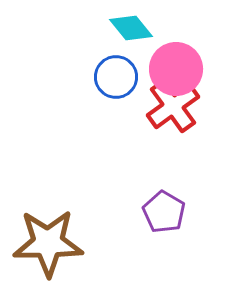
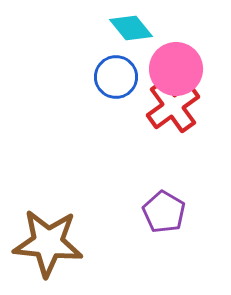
brown star: rotated 6 degrees clockwise
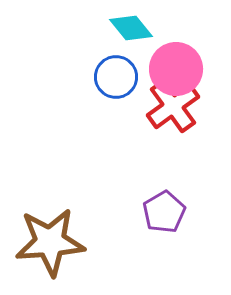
purple pentagon: rotated 12 degrees clockwise
brown star: moved 2 px right, 1 px up; rotated 10 degrees counterclockwise
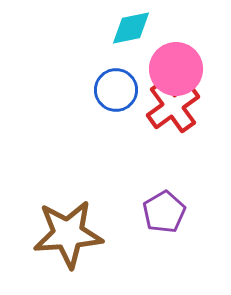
cyan diamond: rotated 63 degrees counterclockwise
blue circle: moved 13 px down
brown star: moved 18 px right, 8 px up
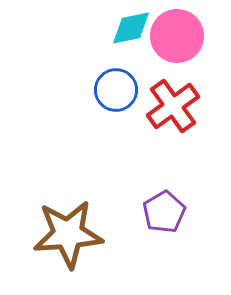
pink circle: moved 1 px right, 33 px up
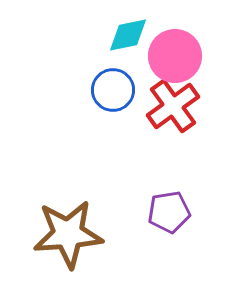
cyan diamond: moved 3 px left, 7 px down
pink circle: moved 2 px left, 20 px down
blue circle: moved 3 px left
purple pentagon: moved 5 px right; rotated 21 degrees clockwise
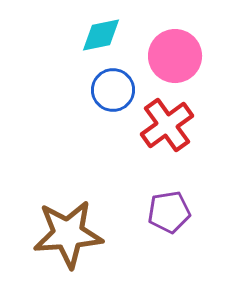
cyan diamond: moved 27 px left
red cross: moved 6 px left, 19 px down
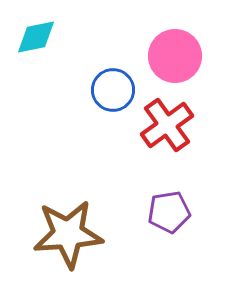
cyan diamond: moved 65 px left, 2 px down
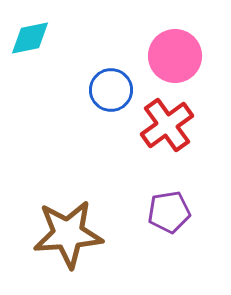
cyan diamond: moved 6 px left, 1 px down
blue circle: moved 2 px left
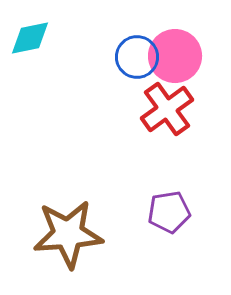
blue circle: moved 26 px right, 33 px up
red cross: moved 16 px up
